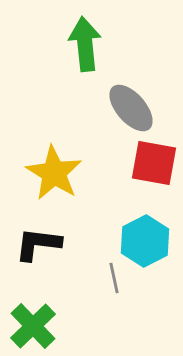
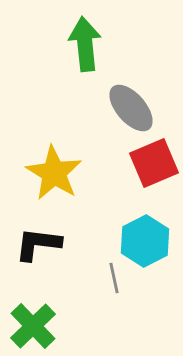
red square: rotated 33 degrees counterclockwise
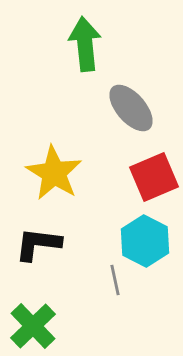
red square: moved 14 px down
cyan hexagon: rotated 6 degrees counterclockwise
gray line: moved 1 px right, 2 px down
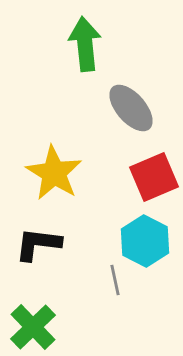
green cross: moved 1 px down
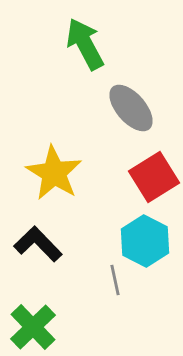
green arrow: rotated 22 degrees counterclockwise
red square: rotated 9 degrees counterclockwise
black L-shape: rotated 39 degrees clockwise
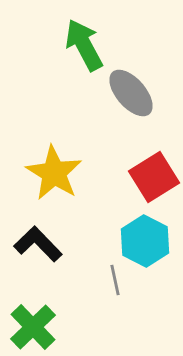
green arrow: moved 1 px left, 1 px down
gray ellipse: moved 15 px up
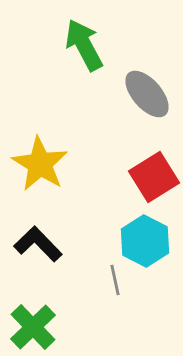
gray ellipse: moved 16 px right, 1 px down
yellow star: moved 14 px left, 9 px up
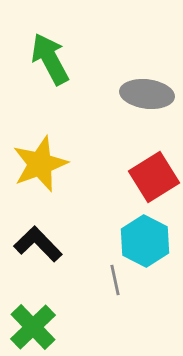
green arrow: moved 34 px left, 14 px down
gray ellipse: rotated 42 degrees counterclockwise
yellow star: rotated 20 degrees clockwise
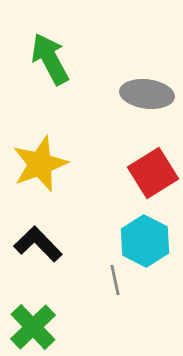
red square: moved 1 px left, 4 px up
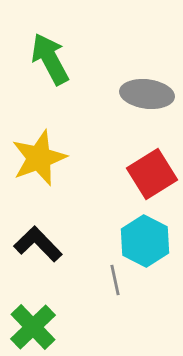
yellow star: moved 1 px left, 6 px up
red square: moved 1 px left, 1 px down
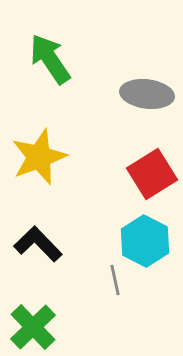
green arrow: rotated 6 degrees counterclockwise
yellow star: moved 1 px up
